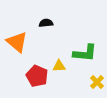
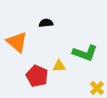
green L-shape: rotated 15 degrees clockwise
yellow cross: moved 6 px down
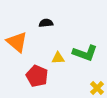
yellow triangle: moved 1 px left, 8 px up
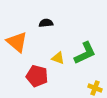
green L-shape: rotated 45 degrees counterclockwise
yellow triangle: rotated 24 degrees clockwise
red pentagon: rotated 10 degrees counterclockwise
yellow cross: moved 2 px left; rotated 24 degrees counterclockwise
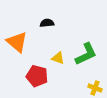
black semicircle: moved 1 px right
green L-shape: moved 1 px right, 1 px down
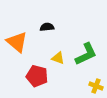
black semicircle: moved 4 px down
yellow cross: moved 1 px right, 2 px up
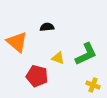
yellow cross: moved 3 px left, 1 px up
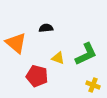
black semicircle: moved 1 px left, 1 px down
orange triangle: moved 1 px left, 1 px down
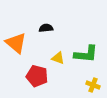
green L-shape: rotated 30 degrees clockwise
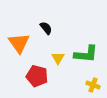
black semicircle: rotated 56 degrees clockwise
orange triangle: moved 3 px right; rotated 15 degrees clockwise
yellow triangle: rotated 40 degrees clockwise
